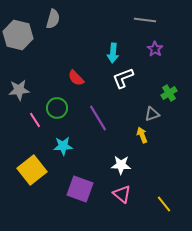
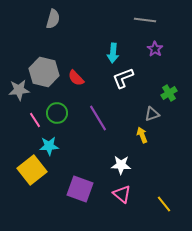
gray hexagon: moved 26 px right, 37 px down
green circle: moved 5 px down
cyan star: moved 14 px left
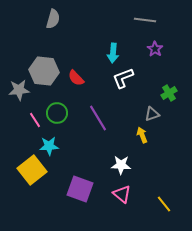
gray hexagon: moved 1 px up; rotated 8 degrees counterclockwise
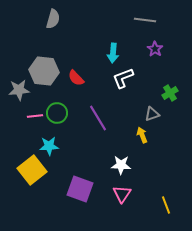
green cross: moved 1 px right
pink line: moved 4 px up; rotated 63 degrees counterclockwise
pink triangle: rotated 24 degrees clockwise
yellow line: moved 2 px right, 1 px down; rotated 18 degrees clockwise
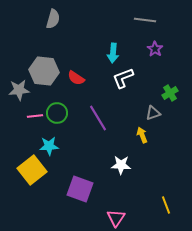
red semicircle: rotated 12 degrees counterclockwise
gray triangle: moved 1 px right, 1 px up
pink triangle: moved 6 px left, 24 px down
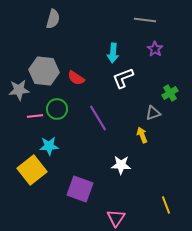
green circle: moved 4 px up
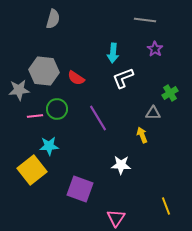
gray triangle: rotated 21 degrees clockwise
yellow line: moved 1 px down
